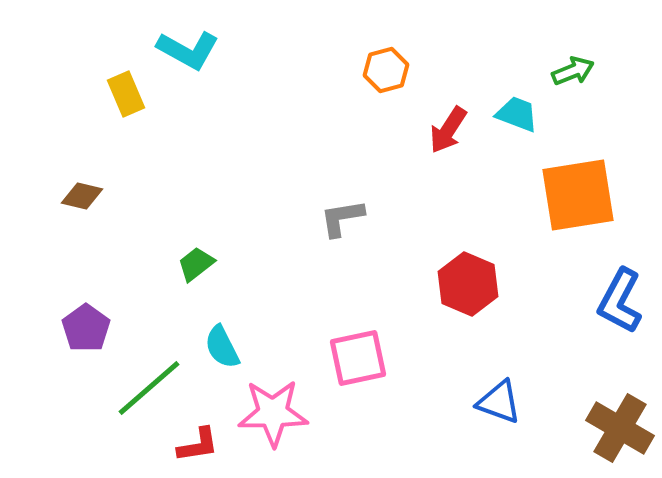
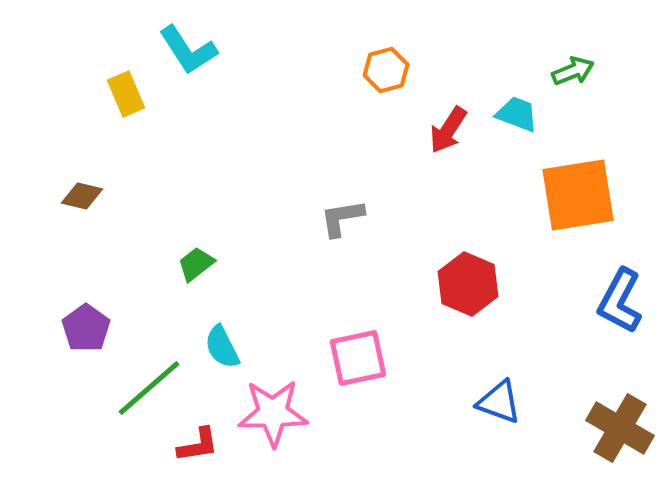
cyan L-shape: rotated 28 degrees clockwise
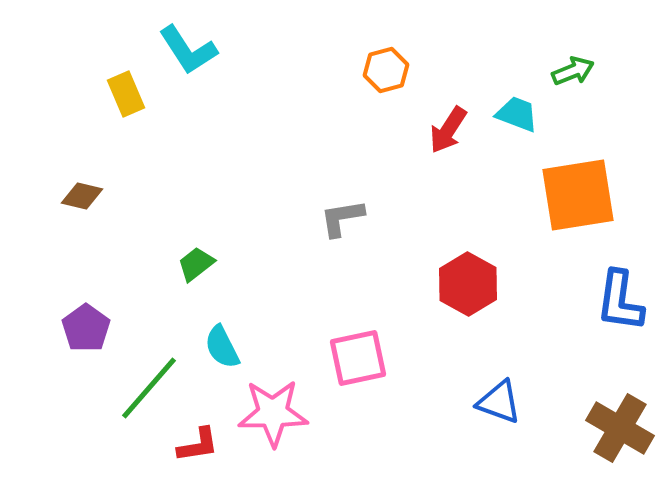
red hexagon: rotated 6 degrees clockwise
blue L-shape: rotated 20 degrees counterclockwise
green line: rotated 8 degrees counterclockwise
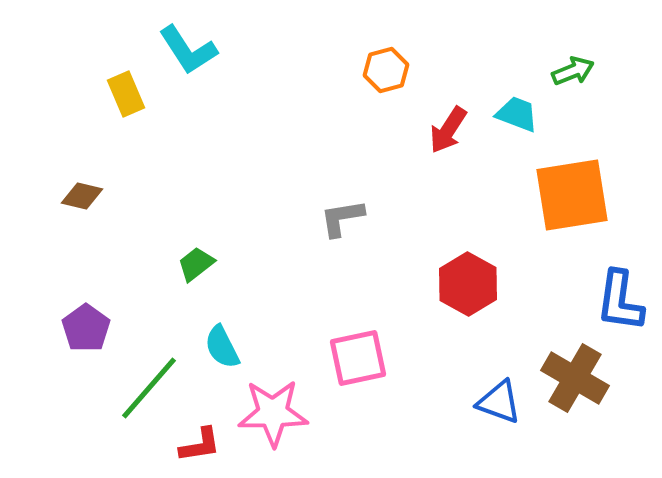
orange square: moved 6 px left
brown cross: moved 45 px left, 50 px up
red L-shape: moved 2 px right
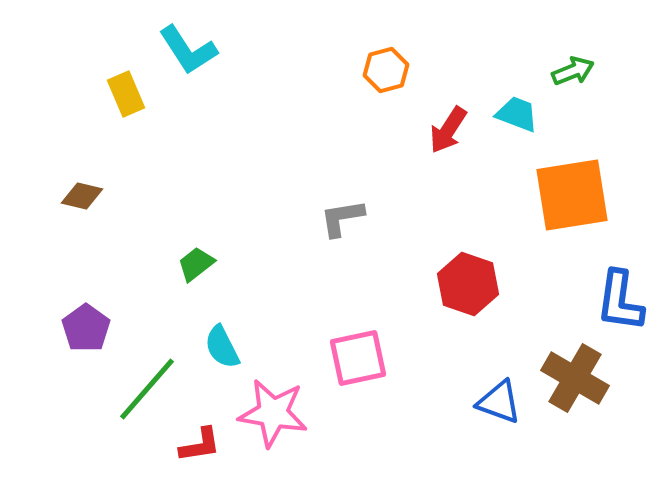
red hexagon: rotated 10 degrees counterclockwise
green line: moved 2 px left, 1 px down
pink star: rotated 10 degrees clockwise
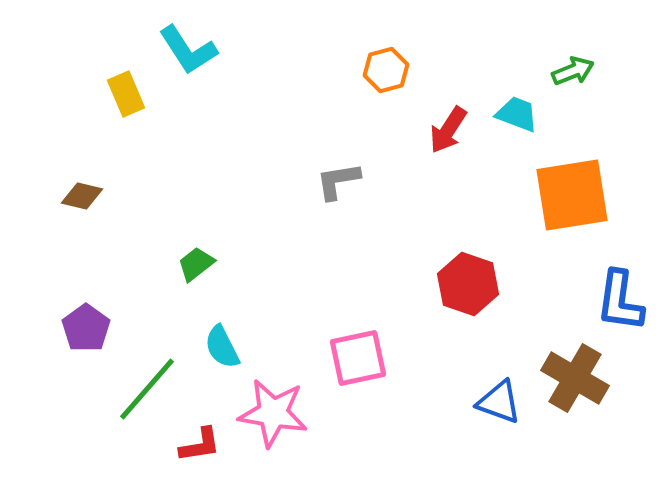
gray L-shape: moved 4 px left, 37 px up
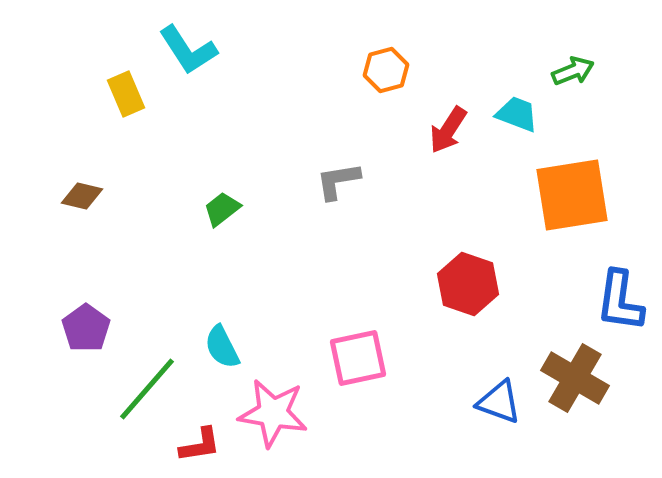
green trapezoid: moved 26 px right, 55 px up
